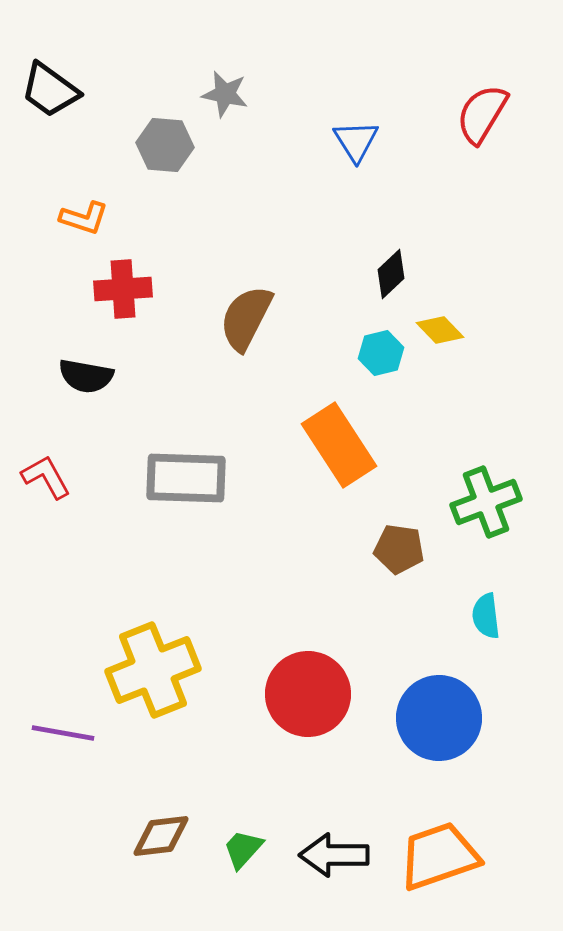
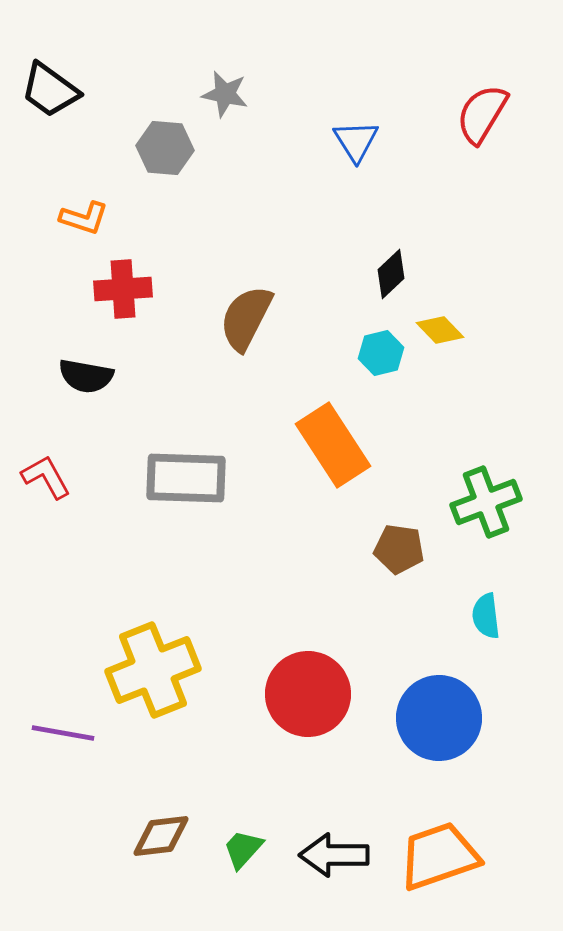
gray hexagon: moved 3 px down
orange rectangle: moved 6 px left
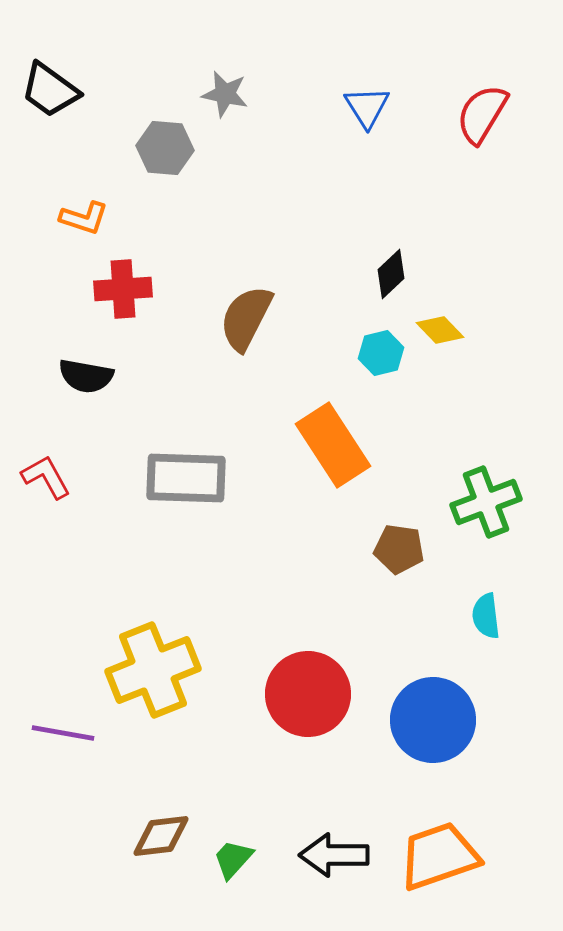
blue triangle: moved 11 px right, 34 px up
blue circle: moved 6 px left, 2 px down
green trapezoid: moved 10 px left, 10 px down
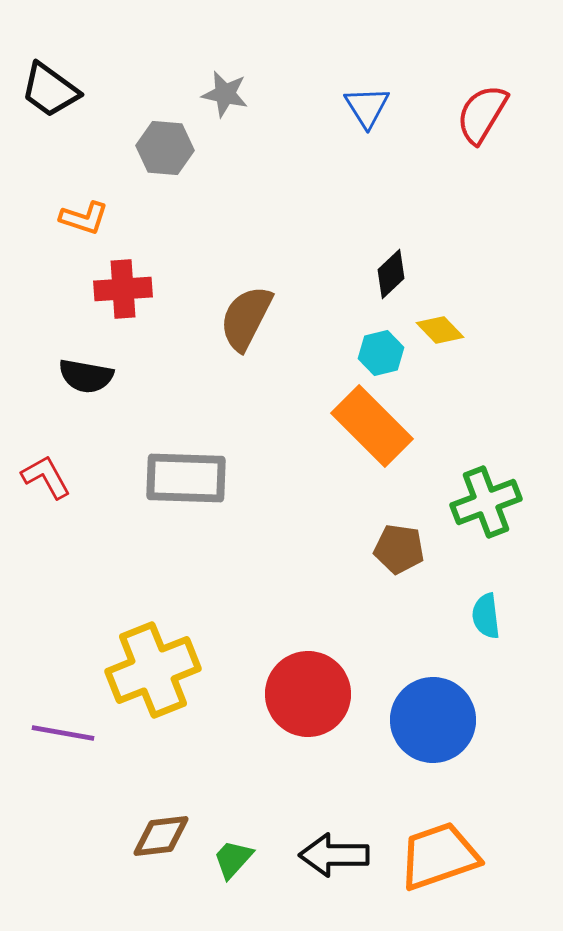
orange rectangle: moved 39 px right, 19 px up; rotated 12 degrees counterclockwise
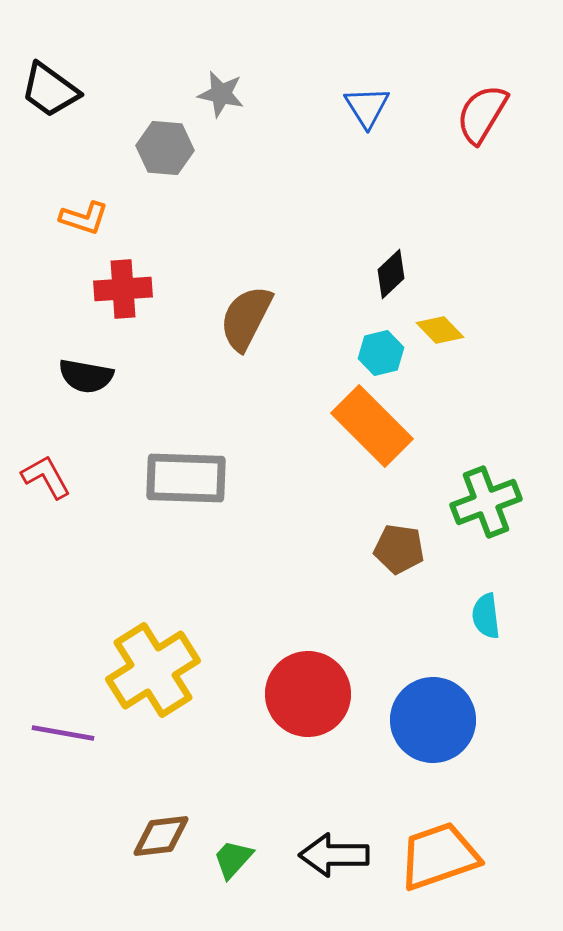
gray star: moved 4 px left
yellow cross: rotated 10 degrees counterclockwise
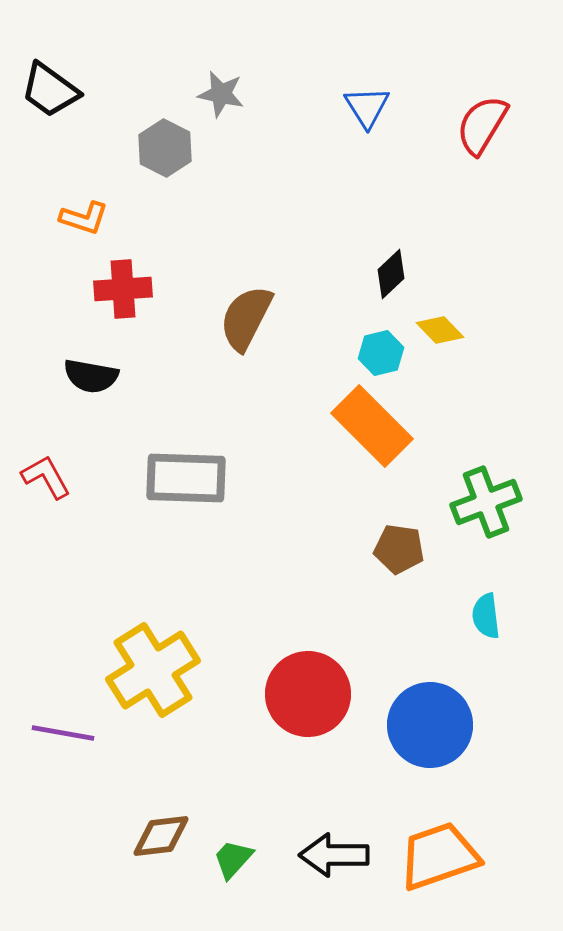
red semicircle: moved 11 px down
gray hexagon: rotated 22 degrees clockwise
black semicircle: moved 5 px right
blue circle: moved 3 px left, 5 px down
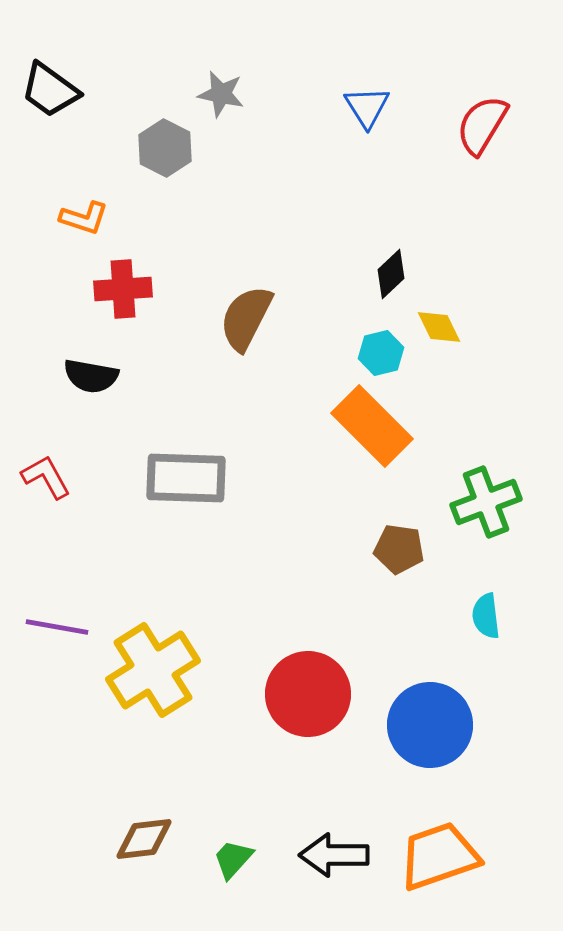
yellow diamond: moved 1 px left, 3 px up; rotated 18 degrees clockwise
purple line: moved 6 px left, 106 px up
brown diamond: moved 17 px left, 3 px down
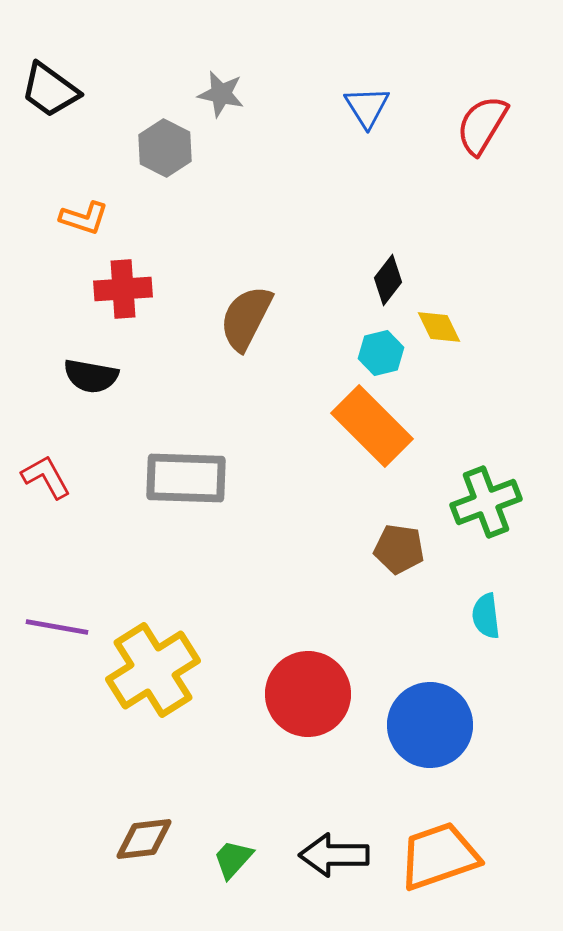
black diamond: moved 3 px left, 6 px down; rotated 9 degrees counterclockwise
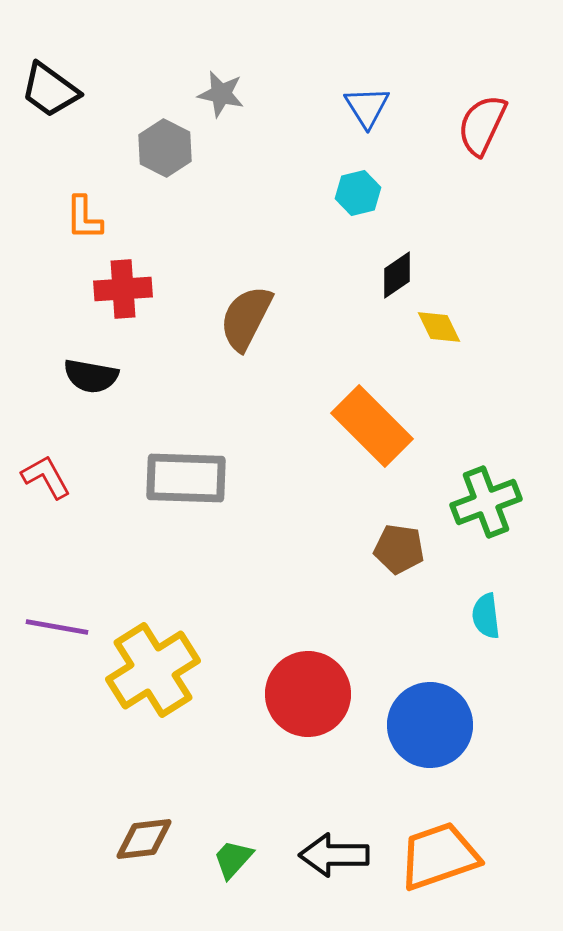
red semicircle: rotated 6 degrees counterclockwise
orange L-shape: rotated 72 degrees clockwise
black diamond: moved 9 px right, 5 px up; rotated 18 degrees clockwise
cyan hexagon: moved 23 px left, 160 px up
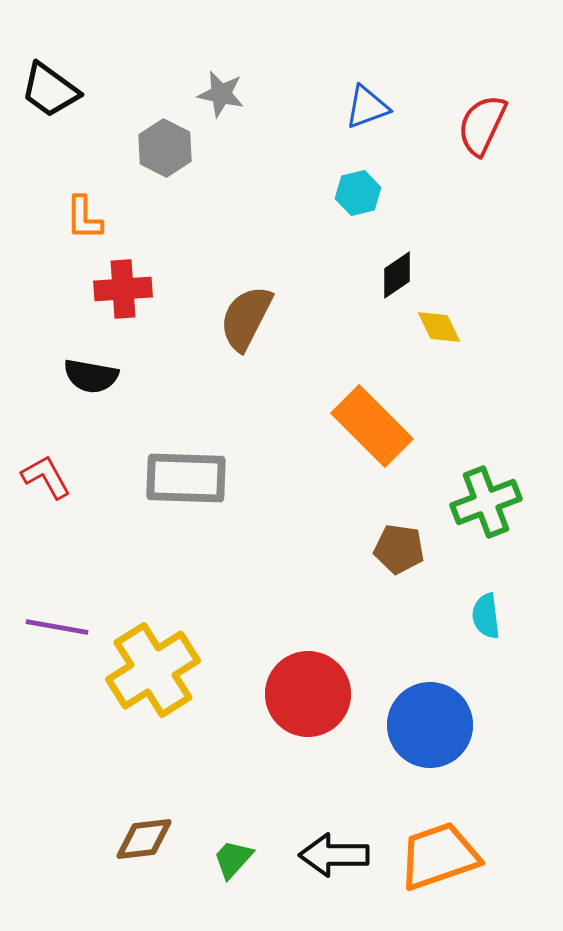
blue triangle: rotated 42 degrees clockwise
